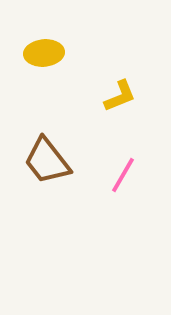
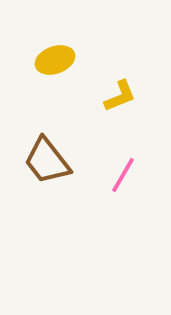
yellow ellipse: moved 11 px right, 7 px down; rotated 15 degrees counterclockwise
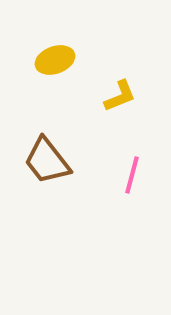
pink line: moved 9 px right; rotated 15 degrees counterclockwise
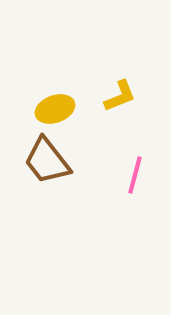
yellow ellipse: moved 49 px down
pink line: moved 3 px right
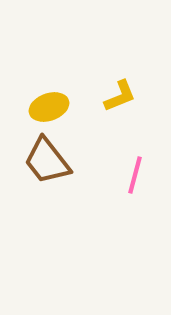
yellow ellipse: moved 6 px left, 2 px up
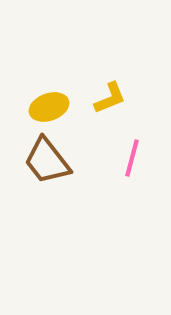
yellow L-shape: moved 10 px left, 2 px down
pink line: moved 3 px left, 17 px up
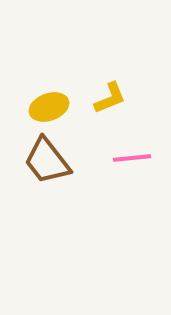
pink line: rotated 69 degrees clockwise
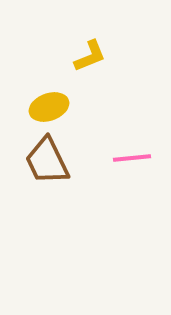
yellow L-shape: moved 20 px left, 42 px up
brown trapezoid: rotated 12 degrees clockwise
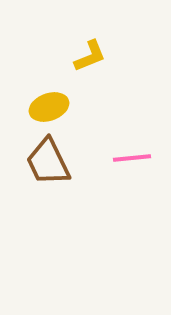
brown trapezoid: moved 1 px right, 1 px down
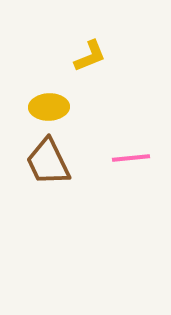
yellow ellipse: rotated 18 degrees clockwise
pink line: moved 1 px left
